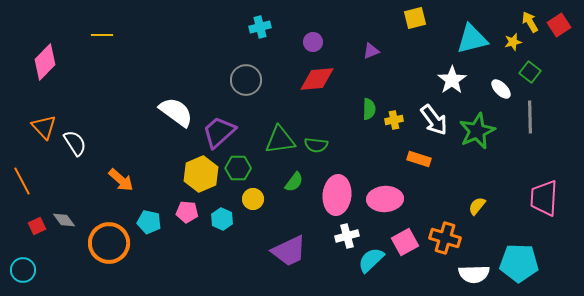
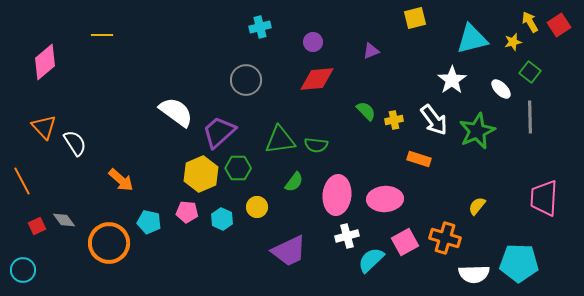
pink diamond at (45, 62): rotated 6 degrees clockwise
green semicircle at (369, 109): moved 3 px left, 2 px down; rotated 45 degrees counterclockwise
yellow circle at (253, 199): moved 4 px right, 8 px down
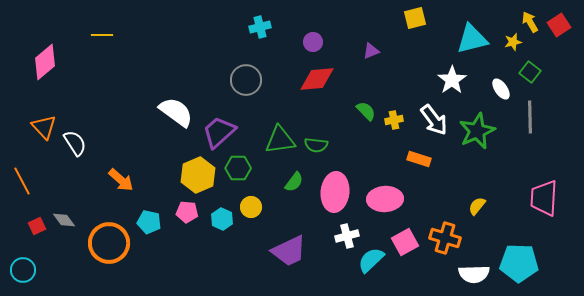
white ellipse at (501, 89): rotated 10 degrees clockwise
yellow hexagon at (201, 174): moved 3 px left, 1 px down
pink ellipse at (337, 195): moved 2 px left, 3 px up
yellow circle at (257, 207): moved 6 px left
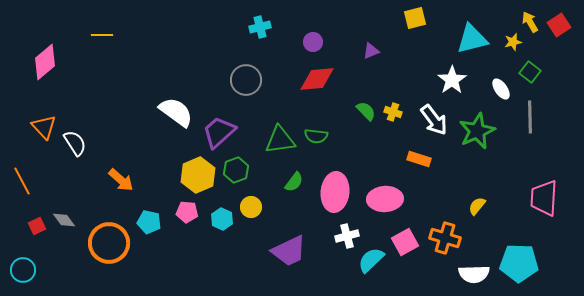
yellow cross at (394, 120): moved 1 px left, 8 px up; rotated 30 degrees clockwise
green semicircle at (316, 145): moved 9 px up
green hexagon at (238, 168): moved 2 px left, 2 px down; rotated 20 degrees counterclockwise
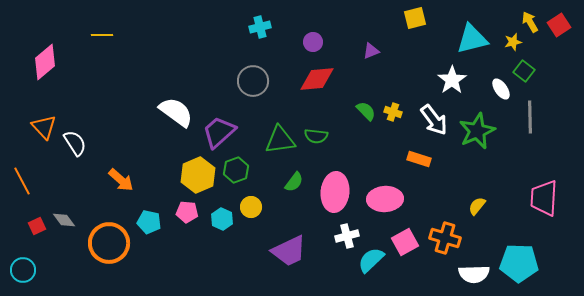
green square at (530, 72): moved 6 px left, 1 px up
gray circle at (246, 80): moved 7 px right, 1 px down
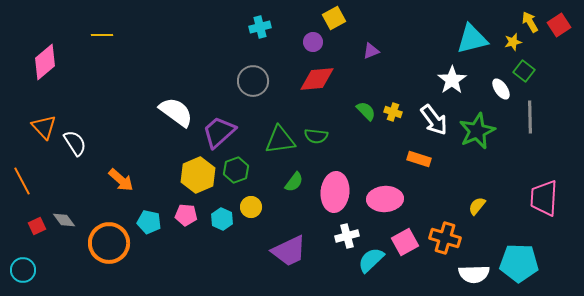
yellow square at (415, 18): moved 81 px left; rotated 15 degrees counterclockwise
pink pentagon at (187, 212): moved 1 px left, 3 px down
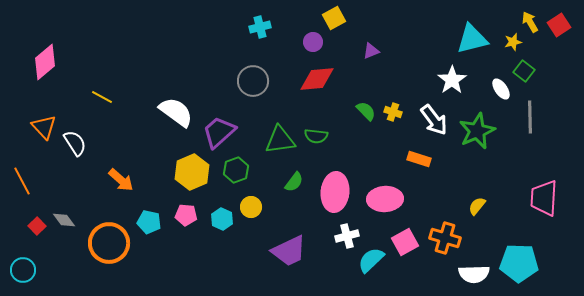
yellow line at (102, 35): moved 62 px down; rotated 30 degrees clockwise
yellow hexagon at (198, 175): moved 6 px left, 3 px up
red square at (37, 226): rotated 18 degrees counterclockwise
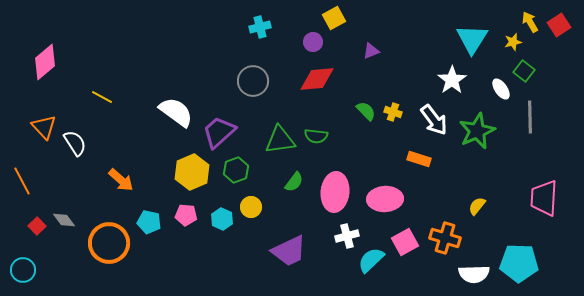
cyan triangle at (472, 39): rotated 44 degrees counterclockwise
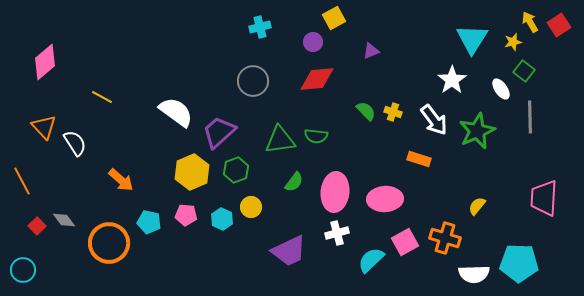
white cross at (347, 236): moved 10 px left, 3 px up
